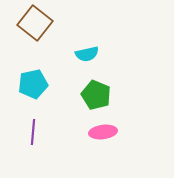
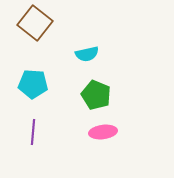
cyan pentagon: rotated 16 degrees clockwise
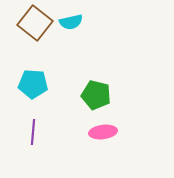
cyan semicircle: moved 16 px left, 32 px up
green pentagon: rotated 8 degrees counterclockwise
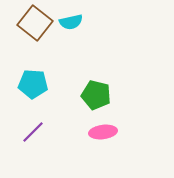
purple line: rotated 40 degrees clockwise
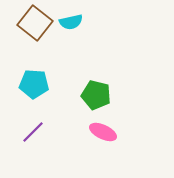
cyan pentagon: moved 1 px right
pink ellipse: rotated 32 degrees clockwise
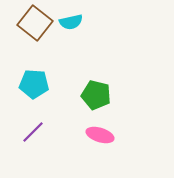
pink ellipse: moved 3 px left, 3 px down; rotated 8 degrees counterclockwise
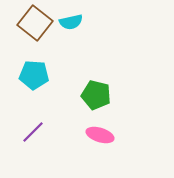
cyan pentagon: moved 9 px up
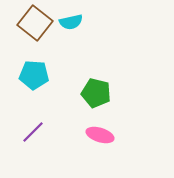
green pentagon: moved 2 px up
